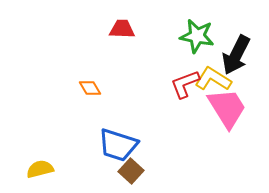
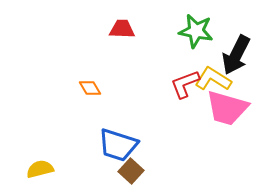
green star: moved 1 px left, 5 px up
pink trapezoid: rotated 138 degrees clockwise
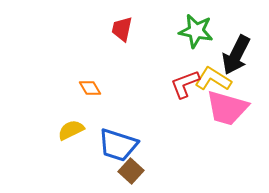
red trapezoid: rotated 80 degrees counterclockwise
yellow semicircle: moved 31 px right, 39 px up; rotated 12 degrees counterclockwise
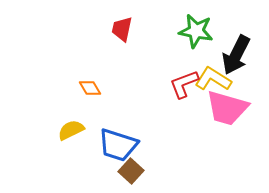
red L-shape: moved 1 px left
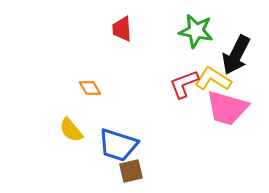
red trapezoid: rotated 16 degrees counterclockwise
yellow semicircle: rotated 104 degrees counterclockwise
brown square: rotated 35 degrees clockwise
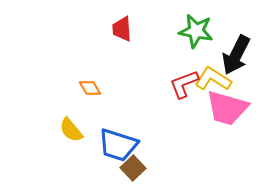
brown square: moved 2 px right, 3 px up; rotated 30 degrees counterclockwise
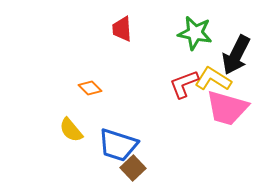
green star: moved 1 px left, 2 px down
orange diamond: rotated 15 degrees counterclockwise
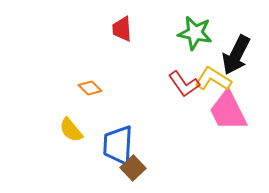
red L-shape: rotated 104 degrees counterclockwise
pink trapezoid: moved 1 px right, 3 px down; rotated 48 degrees clockwise
blue trapezoid: rotated 75 degrees clockwise
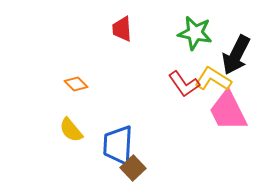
orange diamond: moved 14 px left, 4 px up
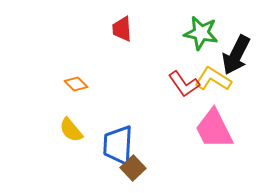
green star: moved 6 px right
pink trapezoid: moved 14 px left, 18 px down
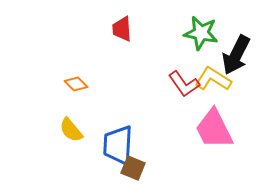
brown square: rotated 25 degrees counterclockwise
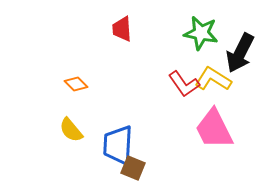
black arrow: moved 4 px right, 2 px up
